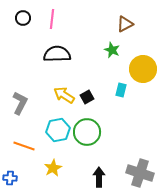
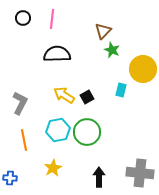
brown triangle: moved 22 px left, 7 px down; rotated 18 degrees counterclockwise
orange line: moved 6 px up; rotated 60 degrees clockwise
gray cross: rotated 12 degrees counterclockwise
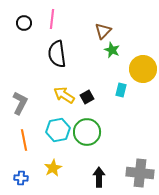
black circle: moved 1 px right, 5 px down
black semicircle: rotated 96 degrees counterclockwise
blue cross: moved 11 px right
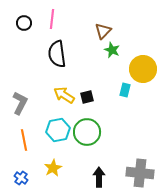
cyan rectangle: moved 4 px right
black square: rotated 16 degrees clockwise
blue cross: rotated 32 degrees clockwise
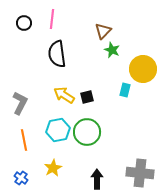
black arrow: moved 2 px left, 2 px down
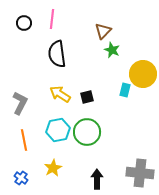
yellow circle: moved 5 px down
yellow arrow: moved 4 px left, 1 px up
